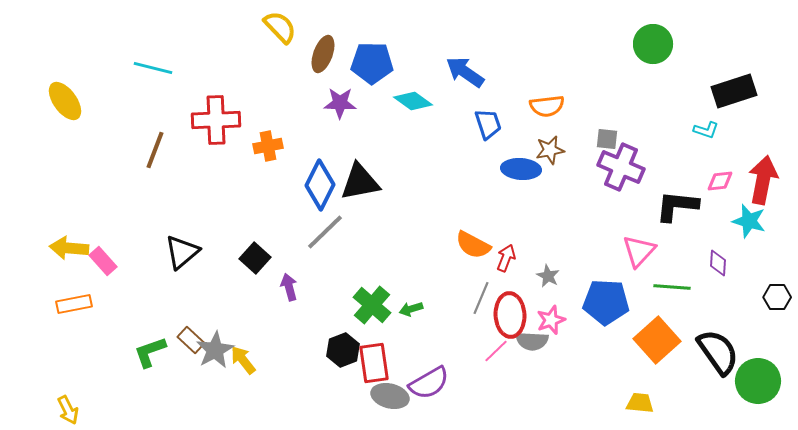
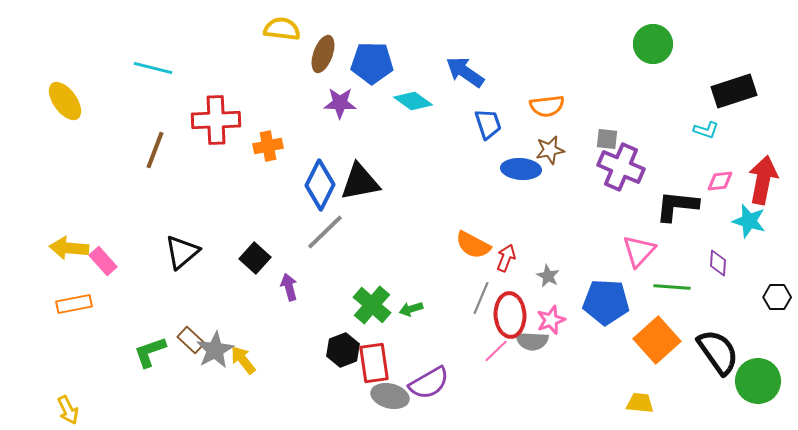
yellow semicircle at (280, 27): moved 2 px right, 2 px down; rotated 39 degrees counterclockwise
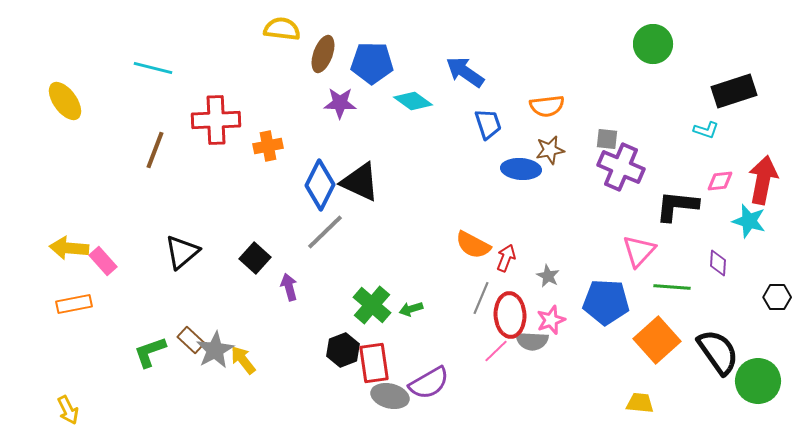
black triangle at (360, 182): rotated 36 degrees clockwise
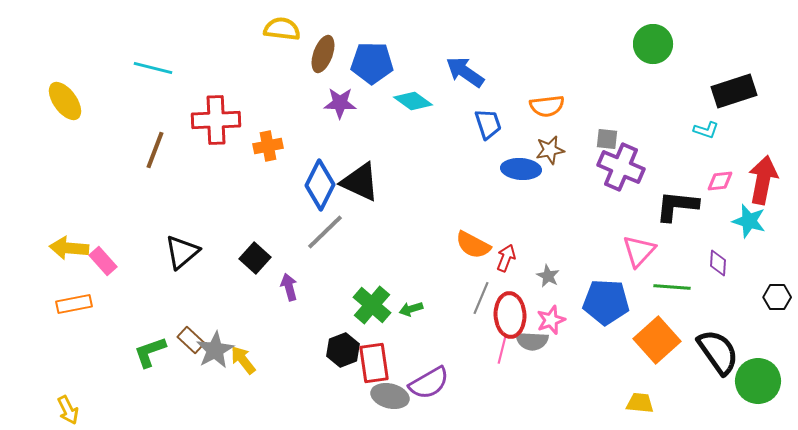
pink line at (496, 351): moved 6 px right, 1 px up; rotated 32 degrees counterclockwise
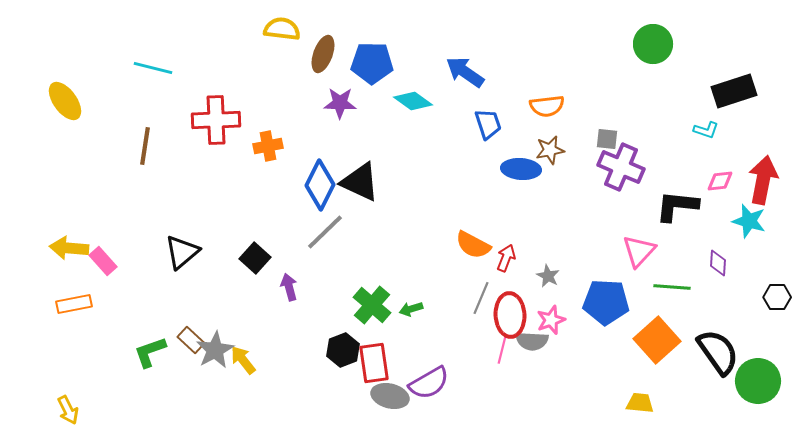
brown line at (155, 150): moved 10 px left, 4 px up; rotated 12 degrees counterclockwise
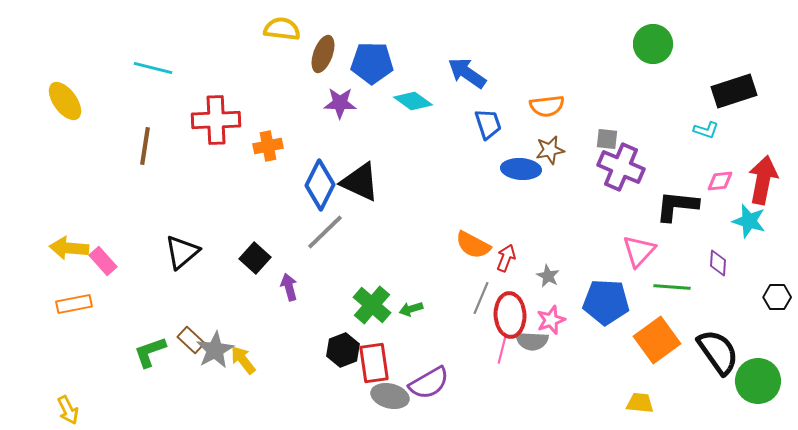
blue arrow at (465, 72): moved 2 px right, 1 px down
orange square at (657, 340): rotated 6 degrees clockwise
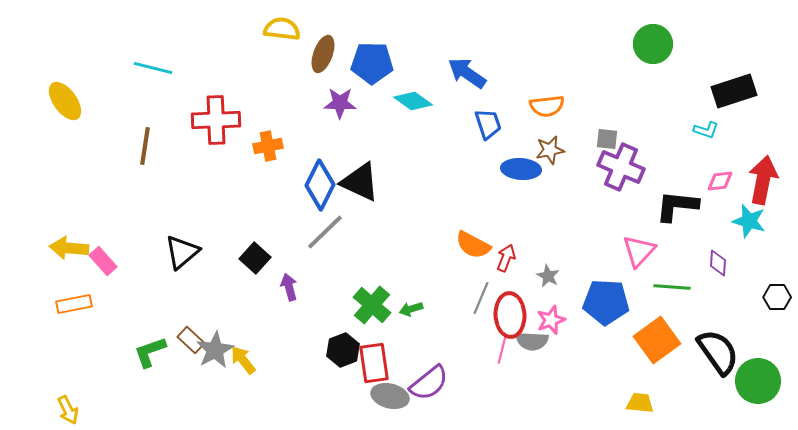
purple semicircle at (429, 383): rotated 9 degrees counterclockwise
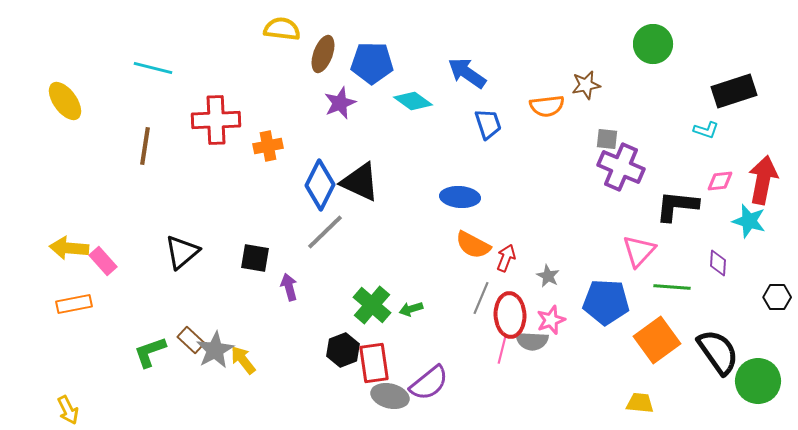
purple star at (340, 103): rotated 24 degrees counterclockwise
brown star at (550, 150): moved 36 px right, 65 px up
blue ellipse at (521, 169): moved 61 px left, 28 px down
black square at (255, 258): rotated 32 degrees counterclockwise
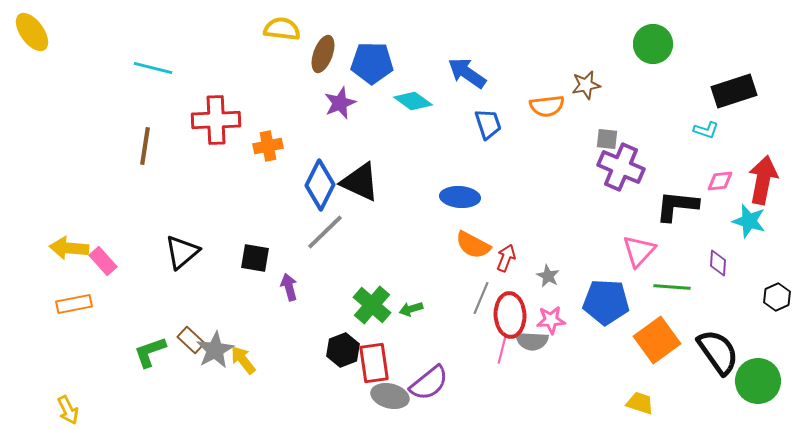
yellow ellipse at (65, 101): moved 33 px left, 69 px up
black hexagon at (777, 297): rotated 24 degrees counterclockwise
pink star at (551, 320): rotated 16 degrees clockwise
yellow trapezoid at (640, 403): rotated 12 degrees clockwise
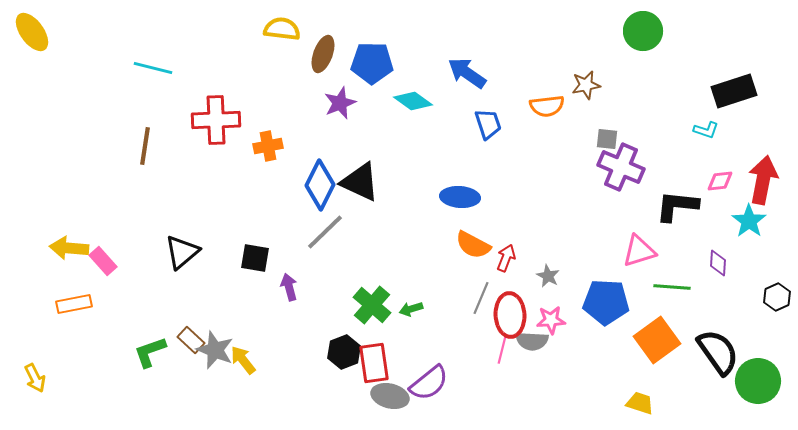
green circle at (653, 44): moved 10 px left, 13 px up
cyan star at (749, 221): rotated 20 degrees clockwise
pink triangle at (639, 251): rotated 30 degrees clockwise
gray star at (215, 350): rotated 21 degrees counterclockwise
black hexagon at (343, 350): moved 1 px right, 2 px down
yellow arrow at (68, 410): moved 33 px left, 32 px up
